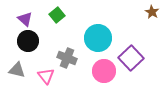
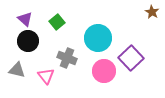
green square: moved 7 px down
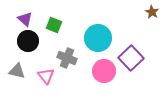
green square: moved 3 px left, 3 px down; rotated 28 degrees counterclockwise
gray triangle: moved 1 px down
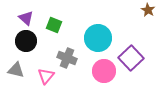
brown star: moved 4 px left, 2 px up
purple triangle: moved 1 px right, 1 px up
black circle: moved 2 px left
gray triangle: moved 1 px left, 1 px up
pink triangle: rotated 18 degrees clockwise
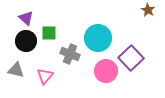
green square: moved 5 px left, 8 px down; rotated 21 degrees counterclockwise
gray cross: moved 3 px right, 4 px up
pink circle: moved 2 px right
pink triangle: moved 1 px left
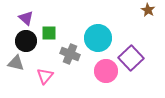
gray triangle: moved 7 px up
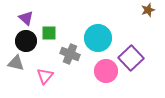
brown star: rotated 24 degrees clockwise
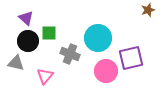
black circle: moved 2 px right
purple square: rotated 30 degrees clockwise
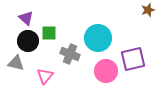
purple square: moved 2 px right, 1 px down
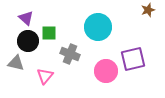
cyan circle: moved 11 px up
